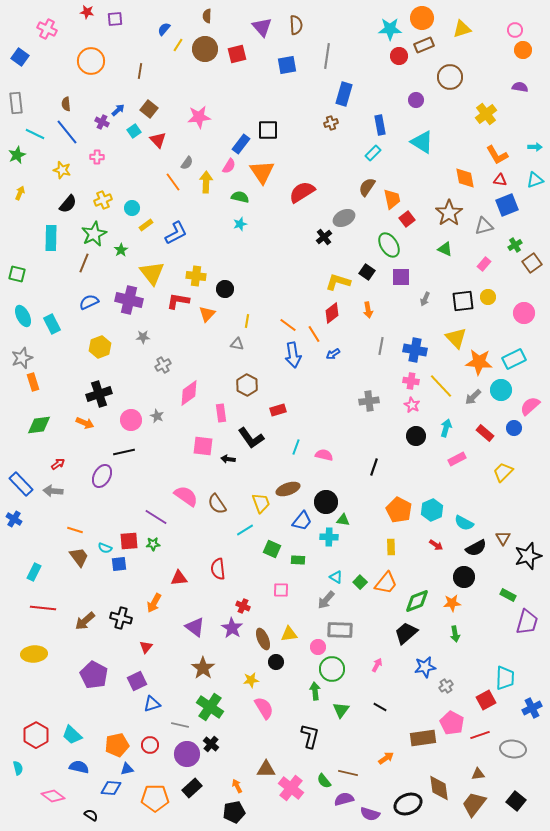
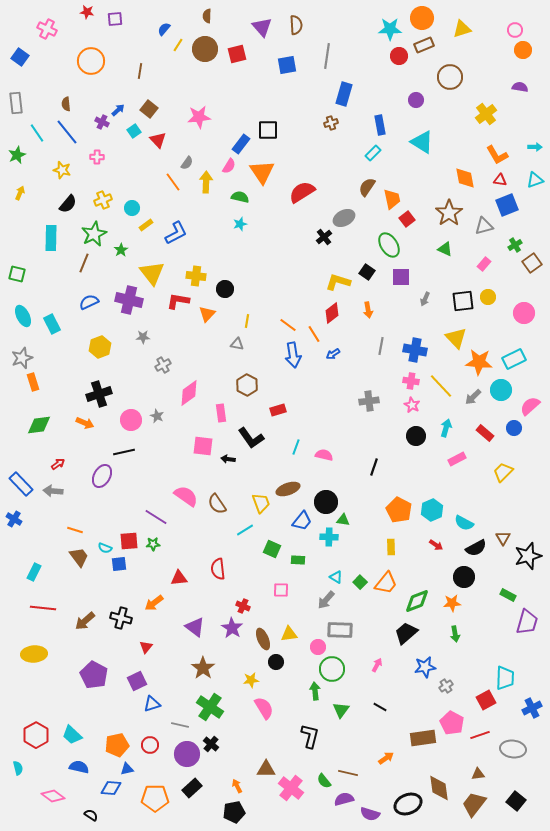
cyan line at (35, 134): moved 2 px right, 1 px up; rotated 30 degrees clockwise
orange arrow at (154, 603): rotated 24 degrees clockwise
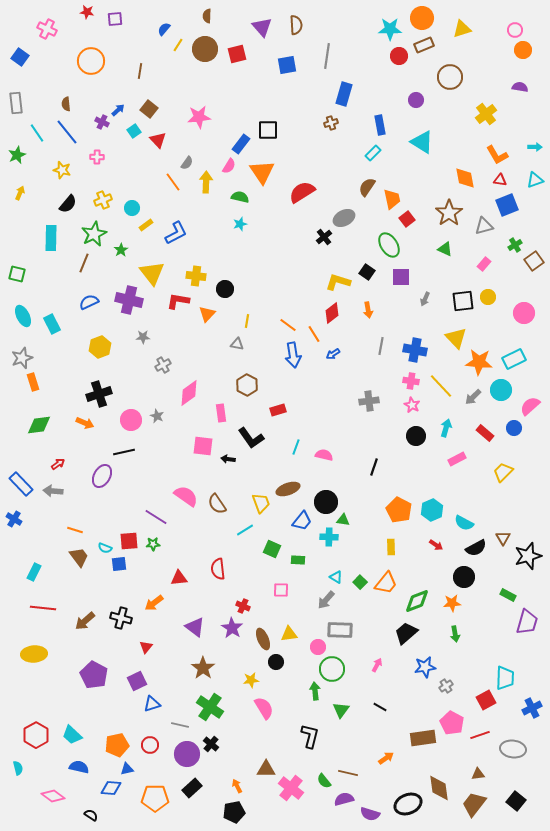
brown square at (532, 263): moved 2 px right, 2 px up
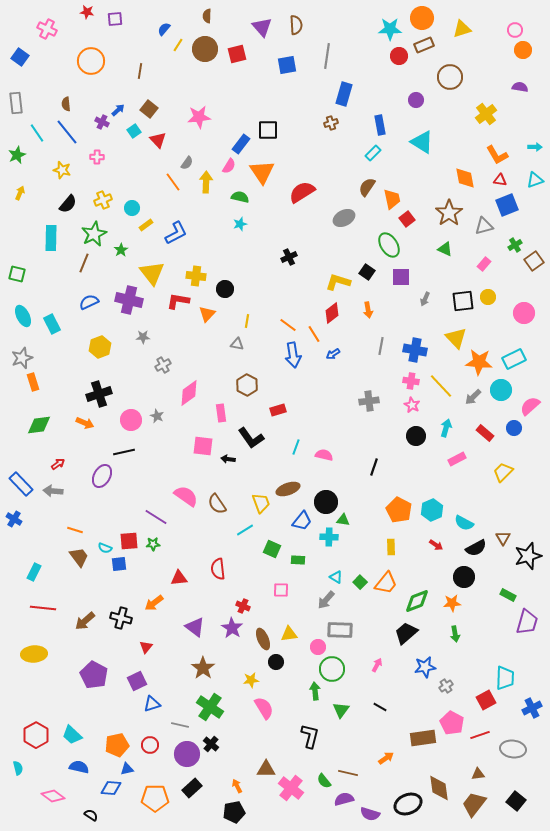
black cross at (324, 237): moved 35 px left, 20 px down; rotated 14 degrees clockwise
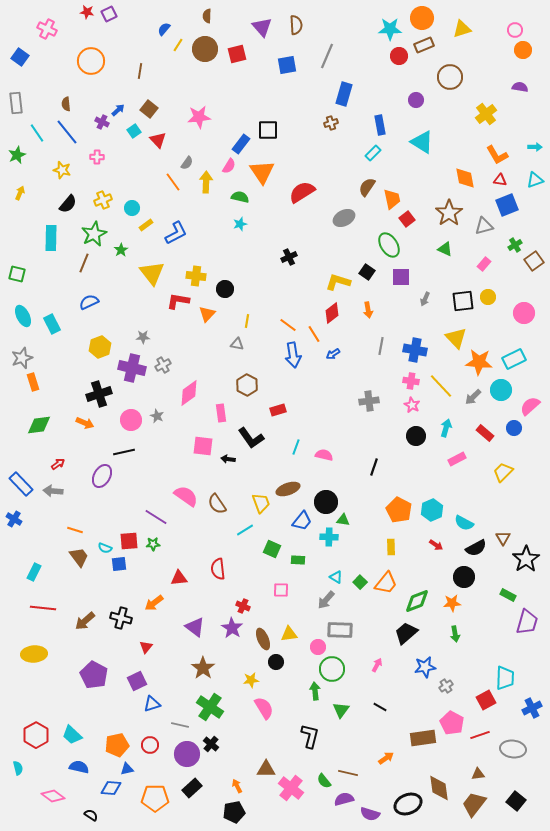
purple square at (115, 19): moved 6 px left, 5 px up; rotated 21 degrees counterclockwise
gray line at (327, 56): rotated 15 degrees clockwise
purple cross at (129, 300): moved 3 px right, 68 px down
black star at (528, 556): moved 2 px left, 3 px down; rotated 16 degrees counterclockwise
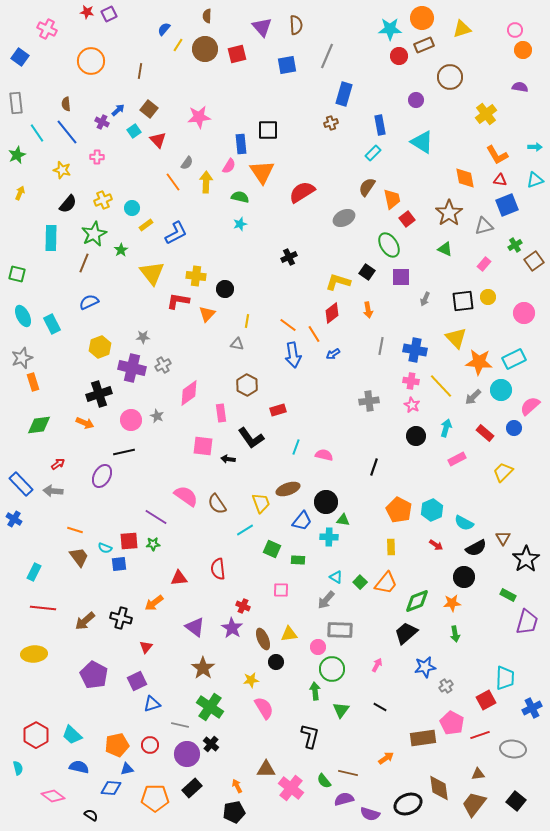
blue rectangle at (241, 144): rotated 42 degrees counterclockwise
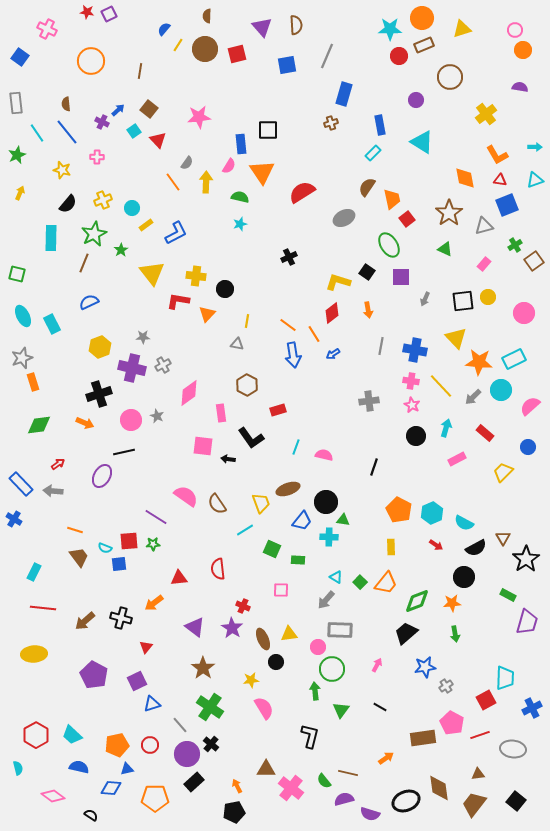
blue circle at (514, 428): moved 14 px right, 19 px down
cyan hexagon at (432, 510): moved 3 px down
gray line at (180, 725): rotated 36 degrees clockwise
black rectangle at (192, 788): moved 2 px right, 6 px up
black ellipse at (408, 804): moved 2 px left, 3 px up
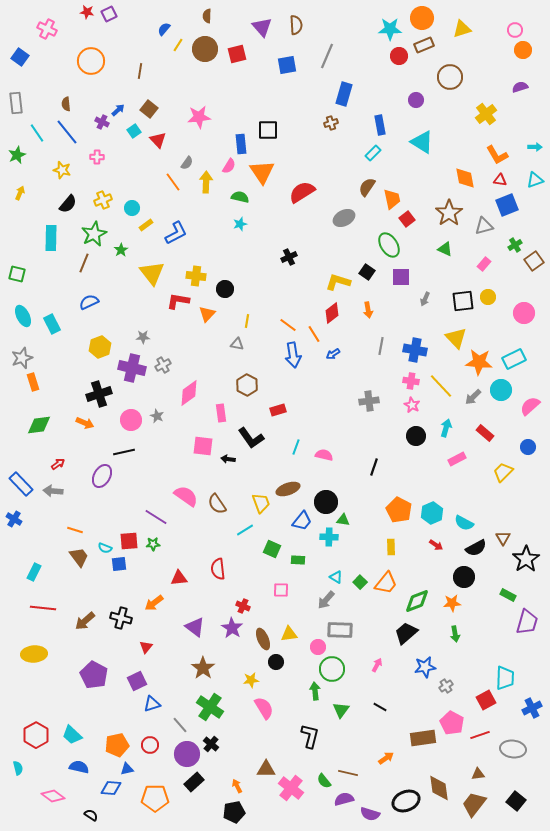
purple semicircle at (520, 87): rotated 28 degrees counterclockwise
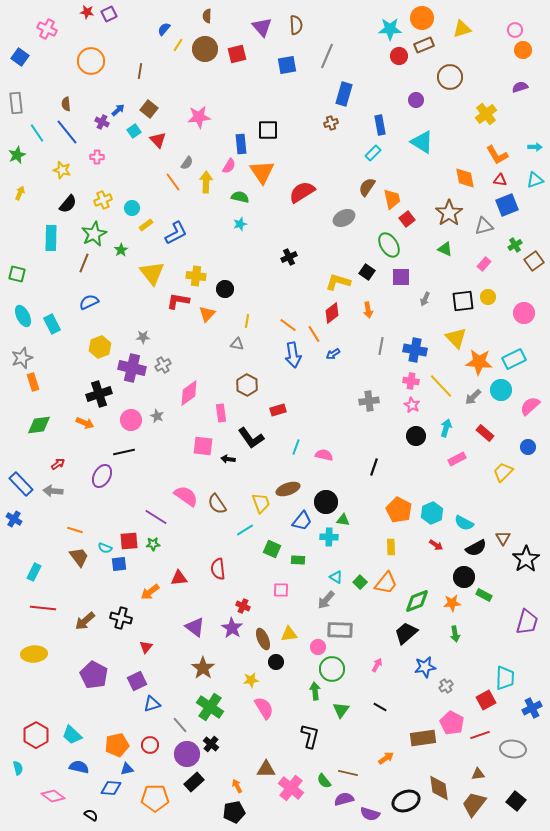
green rectangle at (508, 595): moved 24 px left
orange arrow at (154, 603): moved 4 px left, 11 px up
